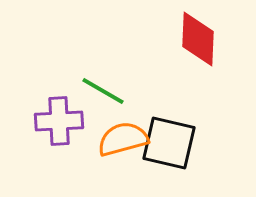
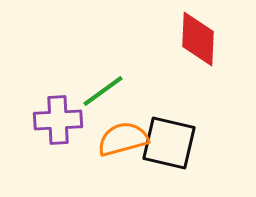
green line: rotated 66 degrees counterclockwise
purple cross: moved 1 px left, 1 px up
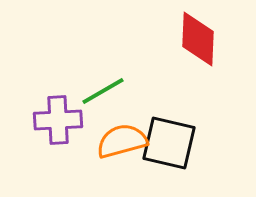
green line: rotated 6 degrees clockwise
orange semicircle: moved 1 px left, 2 px down
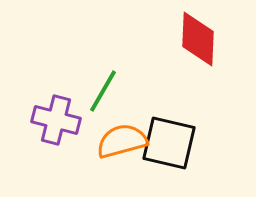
green line: rotated 30 degrees counterclockwise
purple cross: moved 2 px left; rotated 18 degrees clockwise
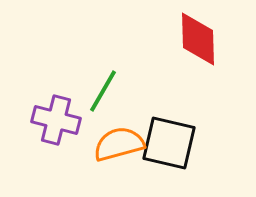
red diamond: rotated 4 degrees counterclockwise
orange semicircle: moved 3 px left, 3 px down
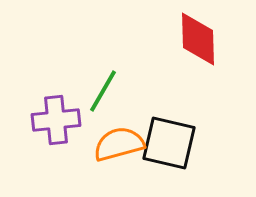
purple cross: rotated 21 degrees counterclockwise
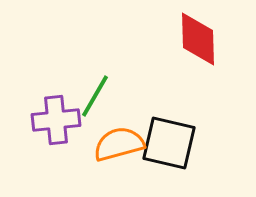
green line: moved 8 px left, 5 px down
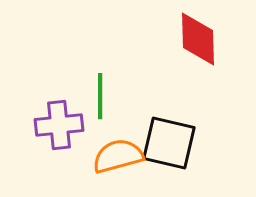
green line: moved 5 px right; rotated 30 degrees counterclockwise
purple cross: moved 3 px right, 5 px down
orange semicircle: moved 1 px left, 12 px down
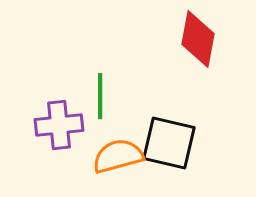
red diamond: rotated 12 degrees clockwise
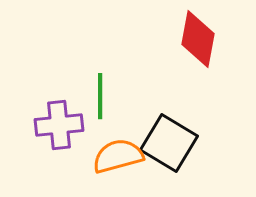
black square: rotated 18 degrees clockwise
